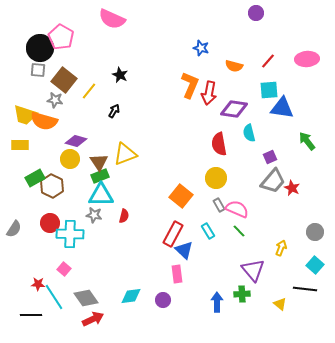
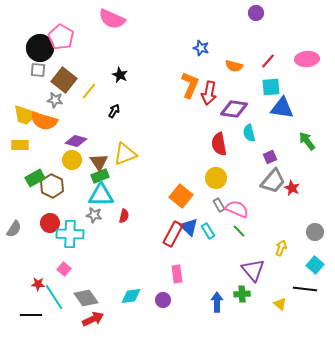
cyan square at (269, 90): moved 2 px right, 3 px up
yellow circle at (70, 159): moved 2 px right, 1 px down
blue triangle at (184, 250): moved 5 px right, 23 px up
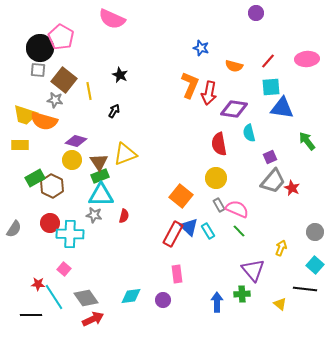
yellow line at (89, 91): rotated 48 degrees counterclockwise
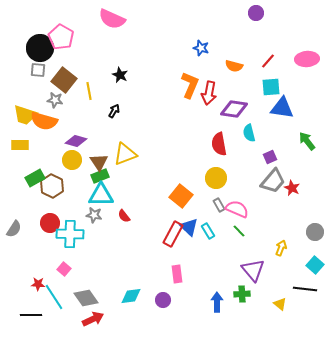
red semicircle at (124, 216): rotated 128 degrees clockwise
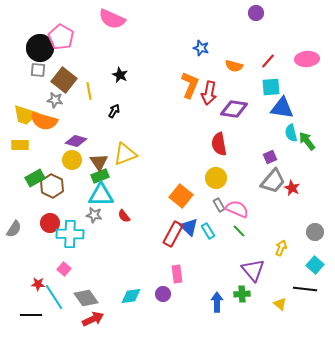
cyan semicircle at (249, 133): moved 42 px right
purple circle at (163, 300): moved 6 px up
